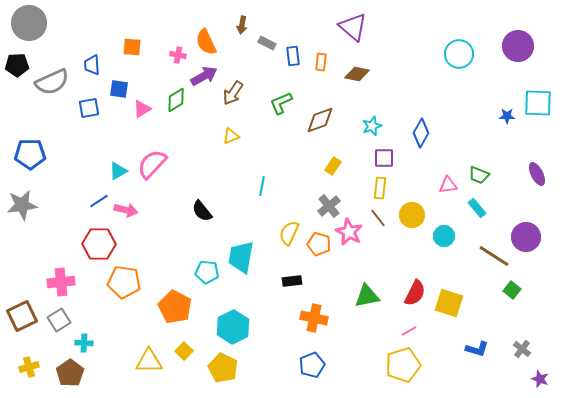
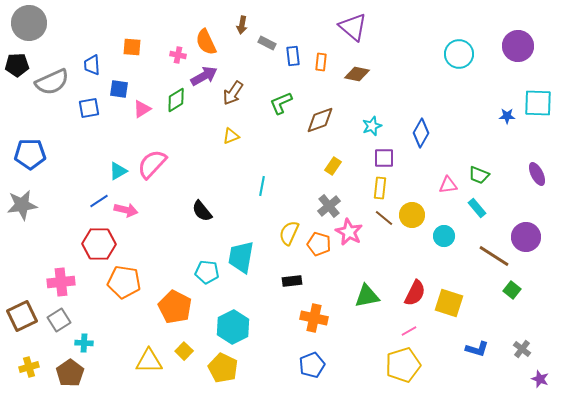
brown line at (378, 218): moved 6 px right; rotated 12 degrees counterclockwise
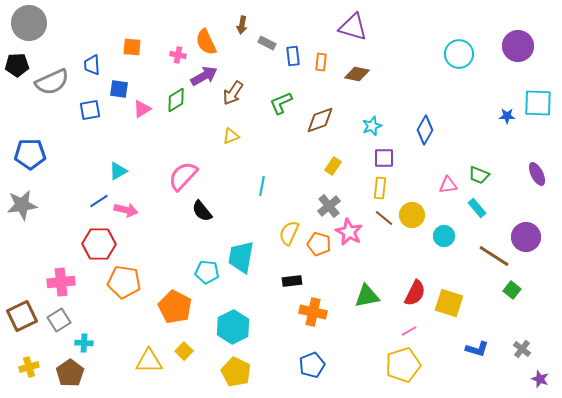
purple triangle at (353, 27): rotated 24 degrees counterclockwise
blue square at (89, 108): moved 1 px right, 2 px down
blue diamond at (421, 133): moved 4 px right, 3 px up
pink semicircle at (152, 164): moved 31 px right, 12 px down
orange cross at (314, 318): moved 1 px left, 6 px up
yellow pentagon at (223, 368): moved 13 px right, 4 px down
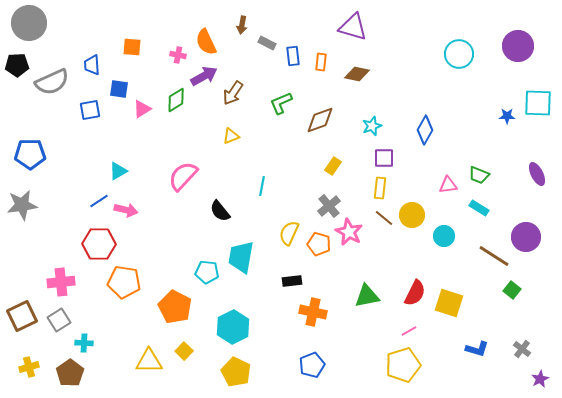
cyan rectangle at (477, 208): moved 2 px right; rotated 18 degrees counterclockwise
black semicircle at (202, 211): moved 18 px right
purple star at (540, 379): rotated 24 degrees clockwise
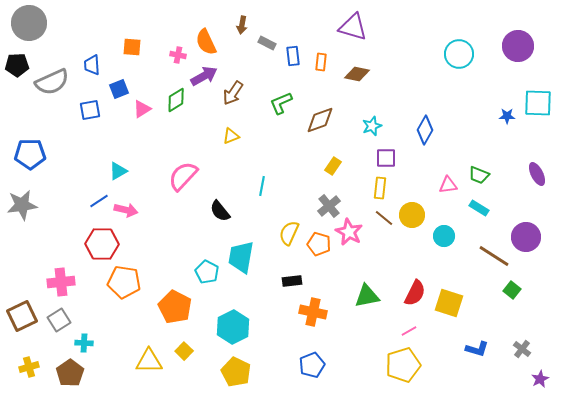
blue square at (119, 89): rotated 30 degrees counterclockwise
purple square at (384, 158): moved 2 px right
red hexagon at (99, 244): moved 3 px right
cyan pentagon at (207, 272): rotated 20 degrees clockwise
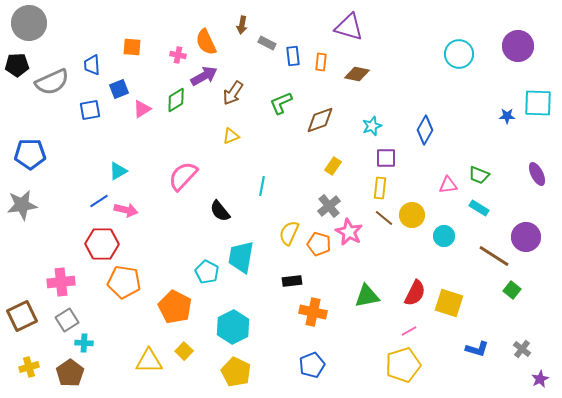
purple triangle at (353, 27): moved 4 px left
gray square at (59, 320): moved 8 px right
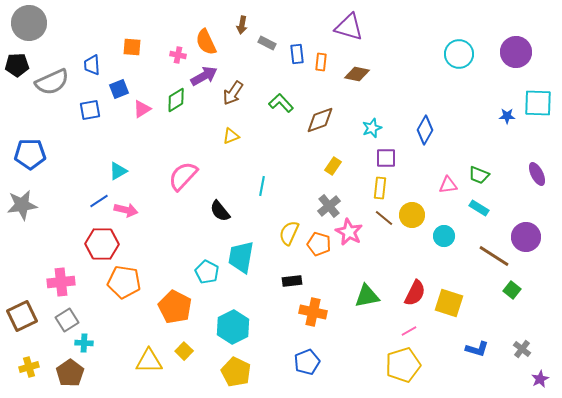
purple circle at (518, 46): moved 2 px left, 6 px down
blue rectangle at (293, 56): moved 4 px right, 2 px up
green L-shape at (281, 103): rotated 70 degrees clockwise
cyan star at (372, 126): moved 2 px down
blue pentagon at (312, 365): moved 5 px left, 3 px up
